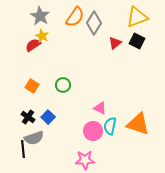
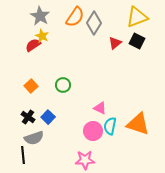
orange square: moved 1 px left; rotated 16 degrees clockwise
black line: moved 6 px down
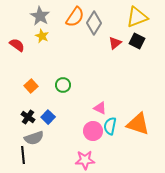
red semicircle: moved 16 px left; rotated 70 degrees clockwise
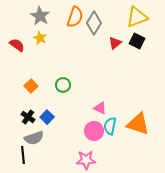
orange semicircle: rotated 15 degrees counterclockwise
yellow star: moved 2 px left, 2 px down
blue square: moved 1 px left
pink circle: moved 1 px right
pink star: moved 1 px right
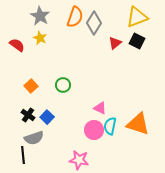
black cross: moved 2 px up
pink circle: moved 1 px up
pink star: moved 7 px left; rotated 12 degrees clockwise
